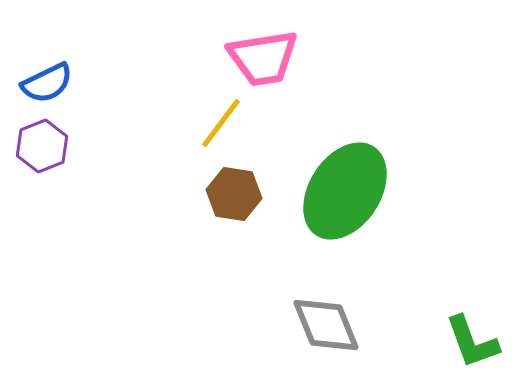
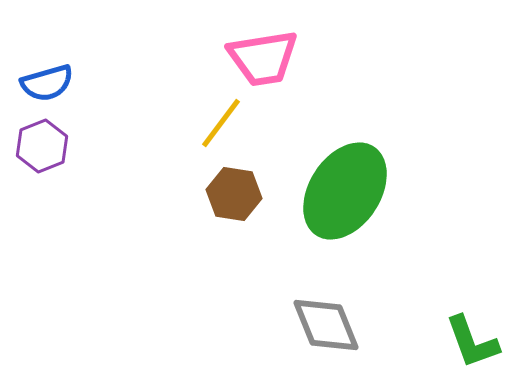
blue semicircle: rotated 10 degrees clockwise
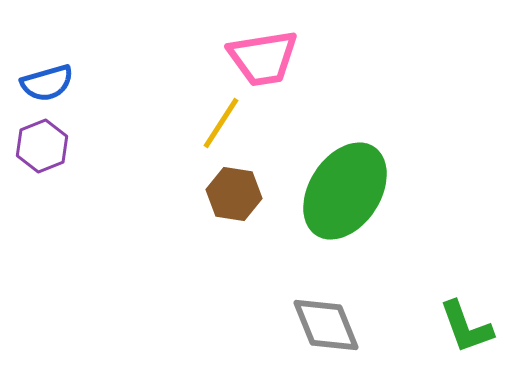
yellow line: rotated 4 degrees counterclockwise
green L-shape: moved 6 px left, 15 px up
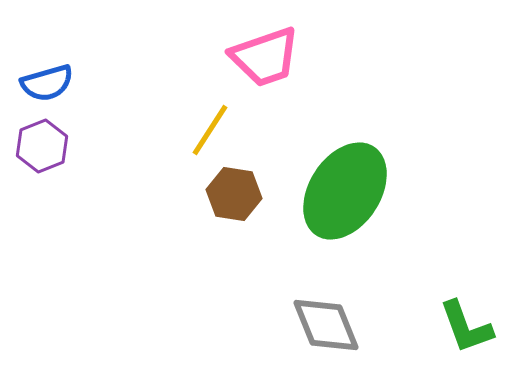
pink trapezoid: moved 2 px right, 1 px up; rotated 10 degrees counterclockwise
yellow line: moved 11 px left, 7 px down
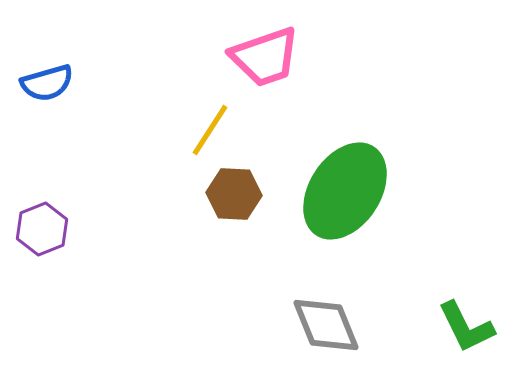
purple hexagon: moved 83 px down
brown hexagon: rotated 6 degrees counterclockwise
green L-shape: rotated 6 degrees counterclockwise
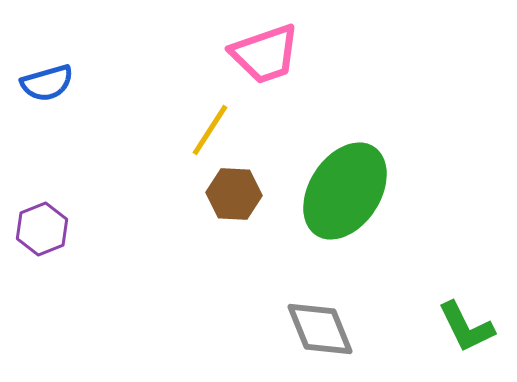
pink trapezoid: moved 3 px up
gray diamond: moved 6 px left, 4 px down
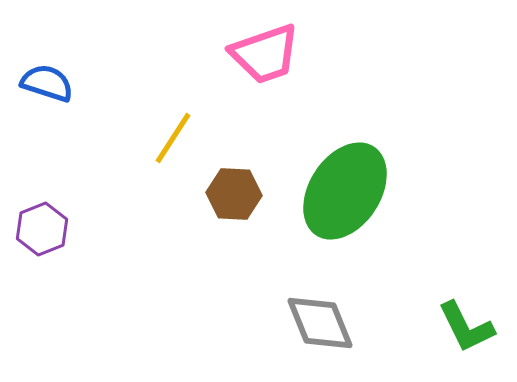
blue semicircle: rotated 146 degrees counterclockwise
yellow line: moved 37 px left, 8 px down
gray diamond: moved 6 px up
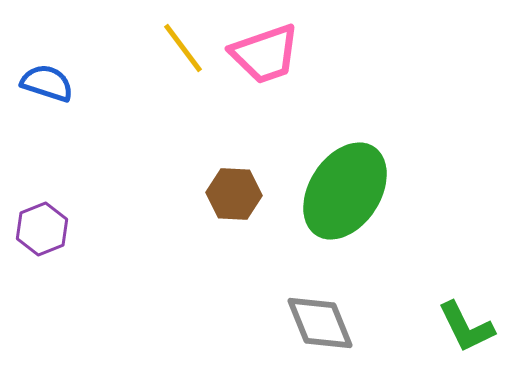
yellow line: moved 10 px right, 90 px up; rotated 70 degrees counterclockwise
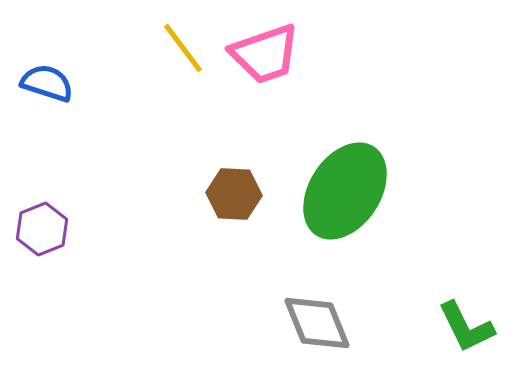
gray diamond: moved 3 px left
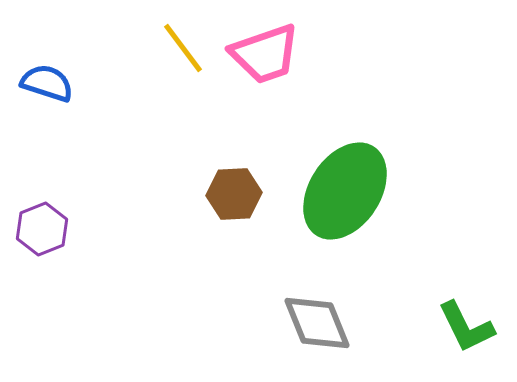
brown hexagon: rotated 6 degrees counterclockwise
